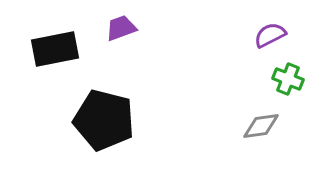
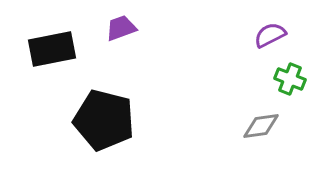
black rectangle: moved 3 px left
green cross: moved 2 px right
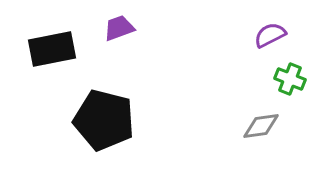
purple trapezoid: moved 2 px left
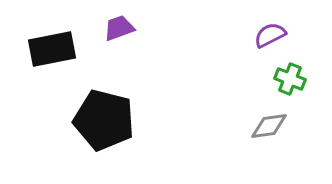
gray diamond: moved 8 px right
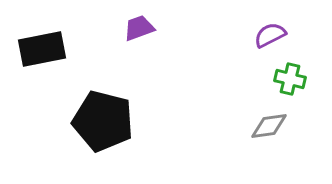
purple trapezoid: moved 20 px right
black rectangle: moved 10 px left
green cross: rotated 8 degrees counterclockwise
black pentagon: moved 1 px left, 1 px down
